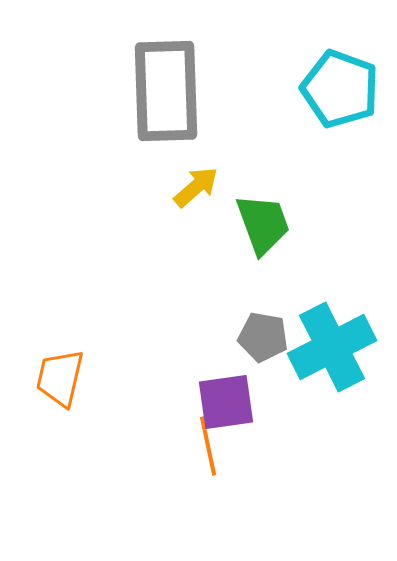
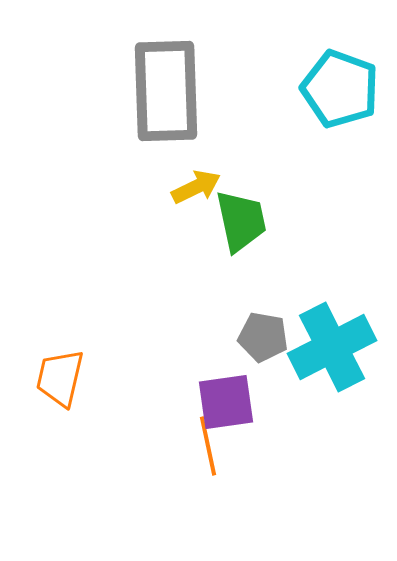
yellow arrow: rotated 15 degrees clockwise
green trapezoid: moved 22 px left, 3 px up; rotated 8 degrees clockwise
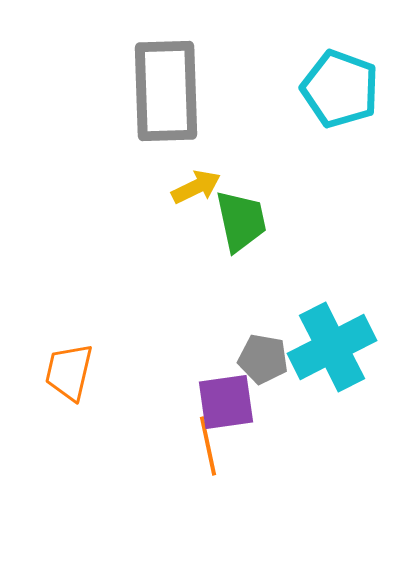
gray pentagon: moved 22 px down
orange trapezoid: moved 9 px right, 6 px up
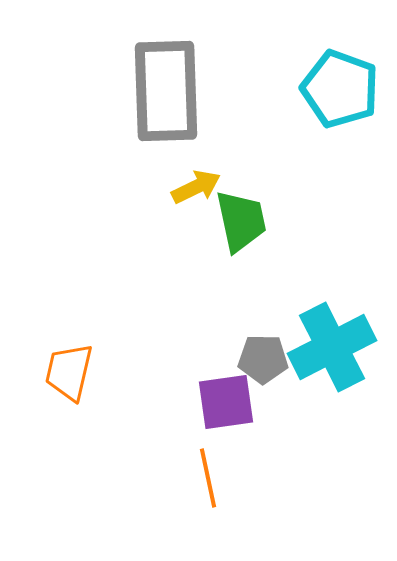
gray pentagon: rotated 9 degrees counterclockwise
orange line: moved 32 px down
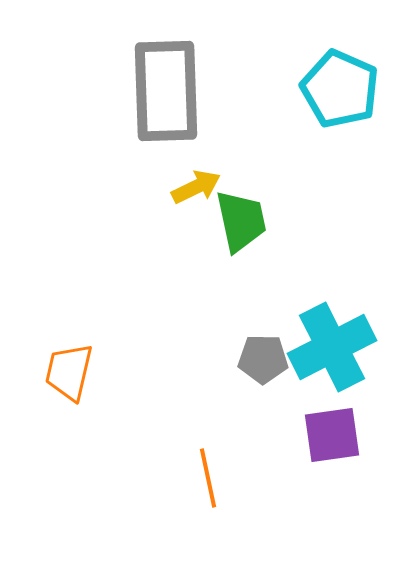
cyan pentagon: rotated 4 degrees clockwise
purple square: moved 106 px right, 33 px down
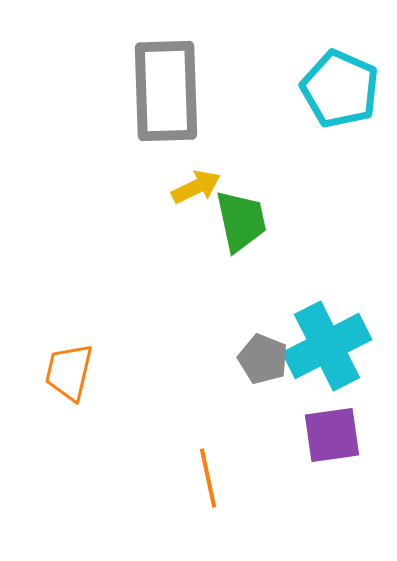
cyan cross: moved 5 px left, 1 px up
gray pentagon: rotated 21 degrees clockwise
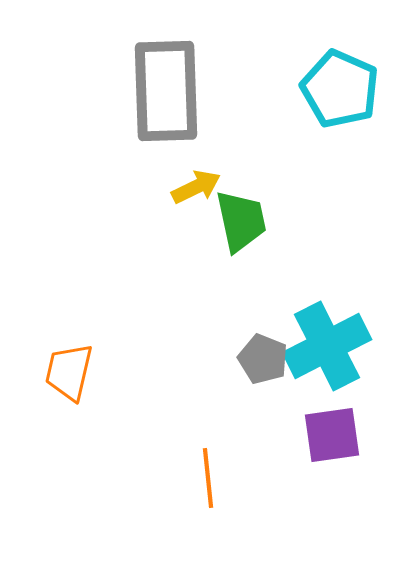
orange line: rotated 6 degrees clockwise
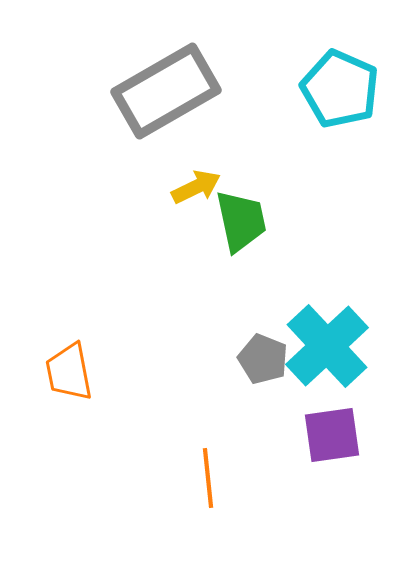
gray rectangle: rotated 62 degrees clockwise
cyan cross: rotated 16 degrees counterclockwise
orange trapezoid: rotated 24 degrees counterclockwise
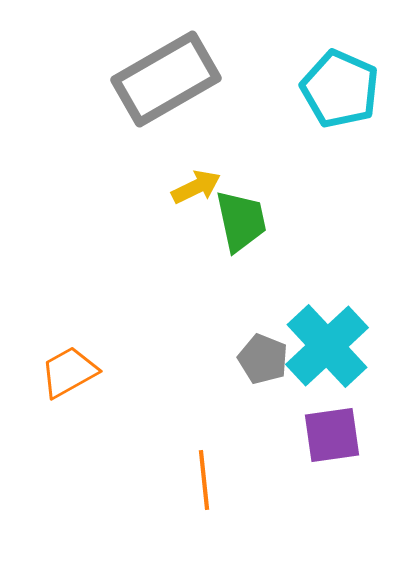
gray rectangle: moved 12 px up
orange trapezoid: rotated 72 degrees clockwise
orange line: moved 4 px left, 2 px down
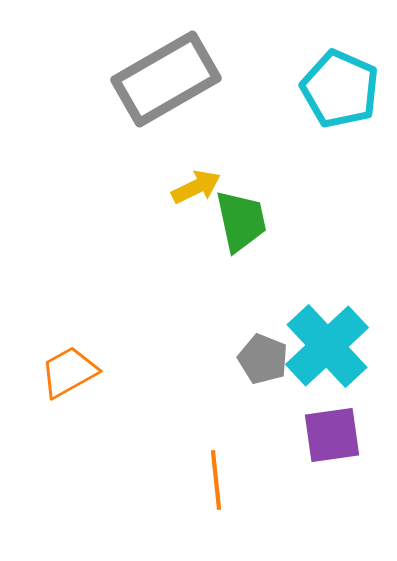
orange line: moved 12 px right
